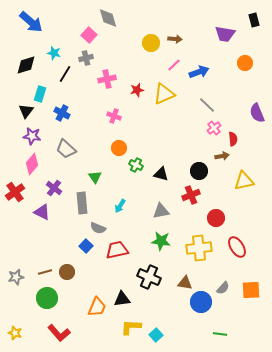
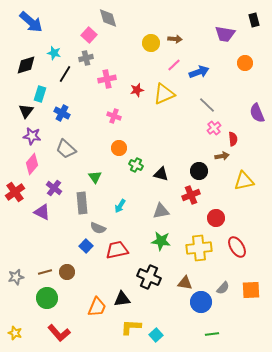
green line at (220, 334): moved 8 px left; rotated 16 degrees counterclockwise
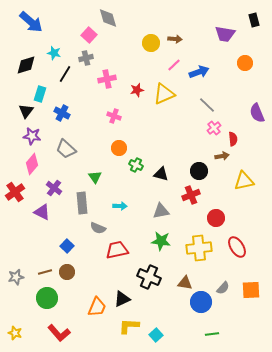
cyan arrow at (120, 206): rotated 120 degrees counterclockwise
blue square at (86, 246): moved 19 px left
black triangle at (122, 299): rotated 18 degrees counterclockwise
yellow L-shape at (131, 327): moved 2 px left, 1 px up
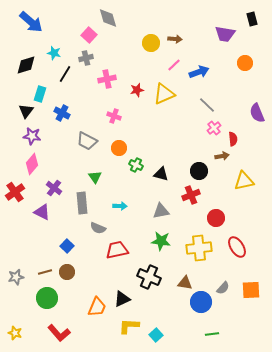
black rectangle at (254, 20): moved 2 px left, 1 px up
gray trapezoid at (66, 149): moved 21 px right, 8 px up; rotated 15 degrees counterclockwise
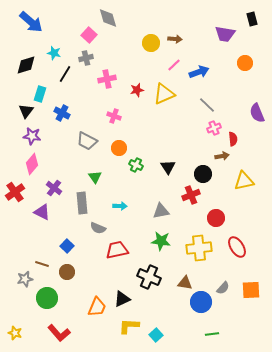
pink cross at (214, 128): rotated 16 degrees clockwise
black circle at (199, 171): moved 4 px right, 3 px down
black triangle at (161, 174): moved 7 px right, 7 px up; rotated 42 degrees clockwise
brown line at (45, 272): moved 3 px left, 8 px up; rotated 32 degrees clockwise
gray star at (16, 277): moved 9 px right, 2 px down
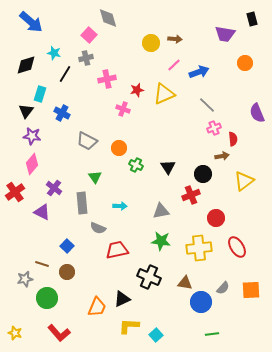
pink cross at (114, 116): moved 9 px right, 7 px up
yellow triangle at (244, 181): rotated 25 degrees counterclockwise
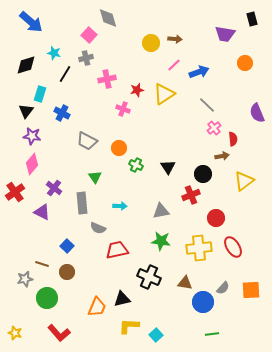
yellow triangle at (164, 94): rotated 10 degrees counterclockwise
pink cross at (214, 128): rotated 16 degrees counterclockwise
red ellipse at (237, 247): moved 4 px left
black triangle at (122, 299): rotated 12 degrees clockwise
blue circle at (201, 302): moved 2 px right
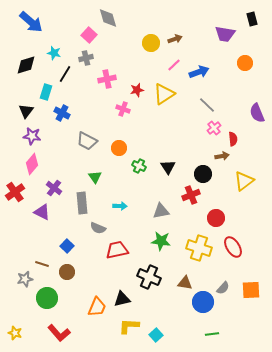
brown arrow at (175, 39): rotated 24 degrees counterclockwise
cyan rectangle at (40, 94): moved 6 px right, 2 px up
green cross at (136, 165): moved 3 px right, 1 px down
yellow cross at (199, 248): rotated 25 degrees clockwise
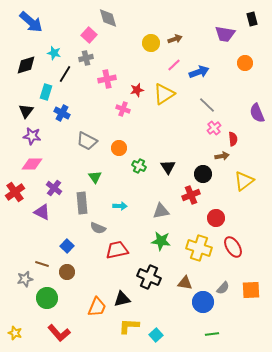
pink diamond at (32, 164): rotated 50 degrees clockwise
